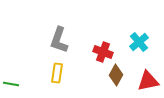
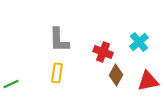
gray L-shape: rotated 20 degrees counterclockwise
green line: rotated 35 degrees counterclockwise
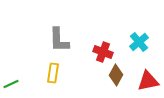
yellow rectangle: moved 4 px left
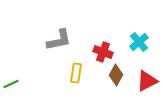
gray L-shape: rotated 100 degrees counterclockwise
yellow rectangle: moved 23 px right
red triangle: moved 1 px left; rotated 15 degrees counterclockwise
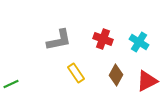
cyan cross: rotated 18 degrees counterclockwise
red cross: moved 13 px up
yellow rectangle: rotated 42 degrees counterclockwise
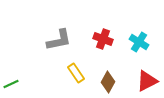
brown diamond: moved 8 px left, 7 px down
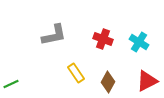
gray L-shape: moved 5 px left, 5 px up
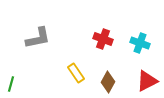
gray L-shape: moved 16 px left, 3 px down
cyan cross: moved 1 px right, 1 px down; rotated 12 degrees counterclockwise
green line: rotated 49 degrees counterclockwise
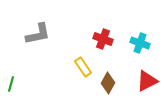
gray L-shape: moved 4 px up
yellow rectangle: moved 7 px right, 6 px up
brown diamond: moved 1 px down
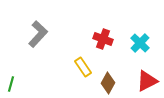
gray L-shape: rotated 36 degrees counterclockwise
cyan cross: rotated 24 degrees clockwise
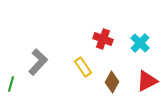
gray L-shape: moved 28 px down
brown diamond: moved 4 px right, 1 px up
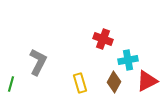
cyan cross: moved 12 px left, 17 px down; rotated 36 degrees clockwise
gray L-shape: rotated 16 degrees counterclockwise
yellow rectangle: moved 3 px left, 16 px down; rotated 18 degrees clockwise
brown diamond: moved 2 px right
